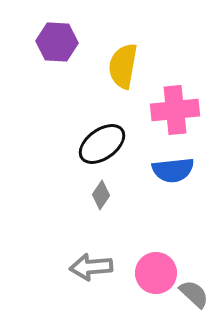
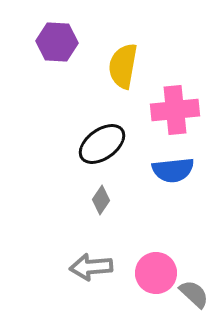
gray diamond: moved 5 px down
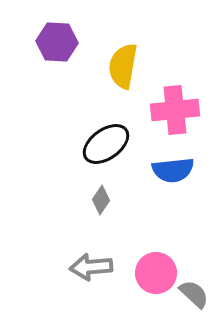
black ellipse: moved 4 px right
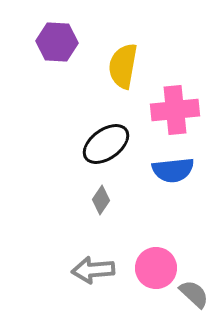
gray arrow: moved 2 px right, 3 px down
pink circle: moved 5 px up
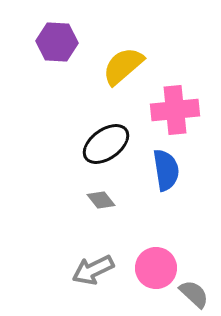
yellow semicircle: rotated 39 degrees clockwise
blue semicircle: moved 7 px left; rotated 93 degrees counterclockwise
gray diamond: rotated 72 degrees counterclockwise
gray arrow: rotated 21 degrees counterclockwise
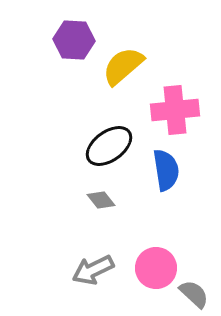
purple hexagon: moved 17 px right, 2 px up
black ellipse: moved 3 px right, 2 px down
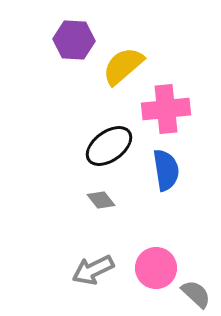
pink cross: moved 9 px left, 1 px up
gray semicircle: moved 2 px right
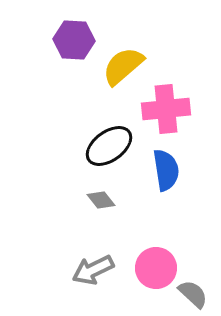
gray semicircle: moved 3 px left
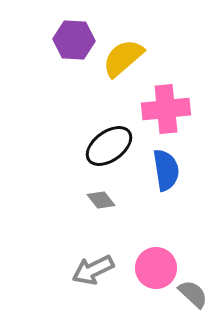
yellow semicircle: moved 8 px up
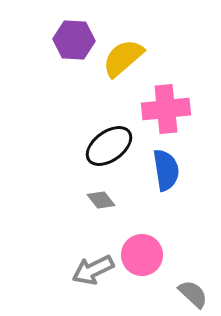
pink circle: moved 14 px left, 13 px up
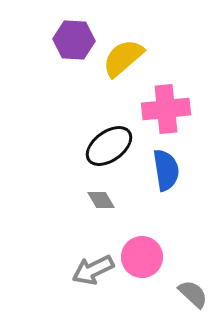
gray diamond: rotated 8 degrees clockwise
pink circle: moved 2 px down
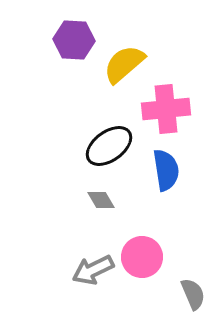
yellow semicircle: moved 1 px right, 6 px down
gray semicircle: rotated 24 degrees clockwise
